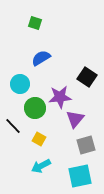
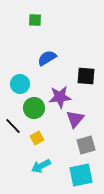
green square: moved 3 px up; rotated 16 degrees counterclockwise
blue semicircle: moved 6 px right
black square: moved 1 px left, 1 px up; rotated 30 degrees counterclockwise
green circle: moved 1 px left
yellow square: moved 2 px left, 1 px up; rotated 32 degrees clockwise
cyan square: moved 1 px right, 1 px up
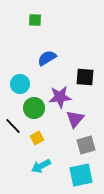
black square: moved 1 px left, 1 px down
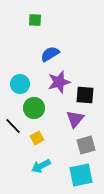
blue semicircle: moved 3 px right, 4 px up
black square: moved 18 px down
purple star: moved 1 px left, 15 px up; rotated 10 degrees counterclockwise
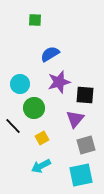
yellow square: moved 5 px right
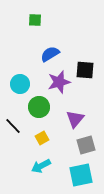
black square: moved 25 px up
green circle: moved 5 px right, 1 px up
